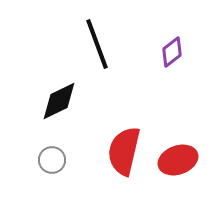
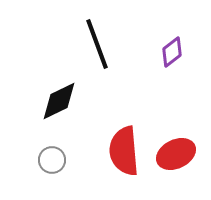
red semicircle: rotated 18 degrees counterclockwise
red ellipse: moved 2 px left, 6 px up; rotated 6 degrees counterclockwise
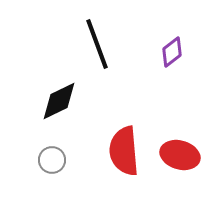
red ellipse: moved 4 px right, 1 px down; rotated 42 degrees clockwise
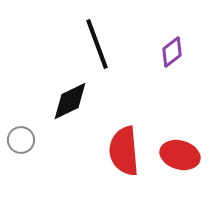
black diamond: moved 11 px right
gray circle: moved 31 px left, 20 px up
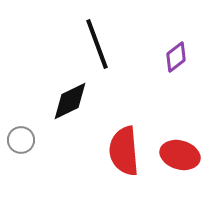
purple diamond: moved 4 px right, 5 px down
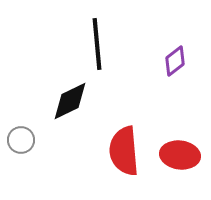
black line: rotated 15 degrees clockwise
purple diamond: moved 1 px left, 4 px down
red ellipse: rotated 9 degrees counterclockwise
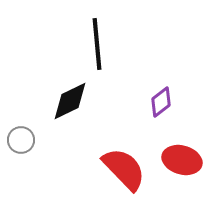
purple diamond: moved 14 px left, 41 px down
red semicircle: moved 18 px down; rotated 141 degrees clockwise
red ellipse: moved 2 px right, 5 px down; rotated 9 degrees clockwise
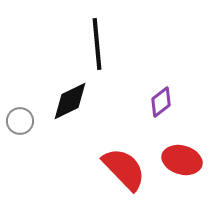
gray circle: moved 1 px left, 19 px up
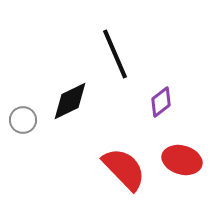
black line: moved 18 px right, 10 px down; rotated 18 degrees counterclockwise
gray circle: moved 3 px right, 1 px up
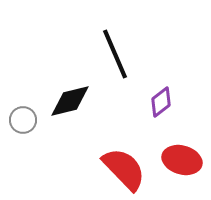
black diamond: rotated 12 degrees clockwise
